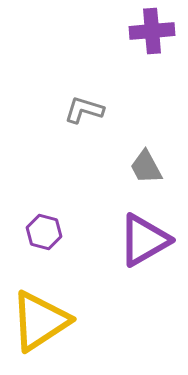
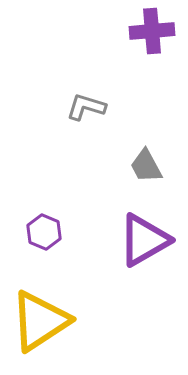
gray L-shape: moved 2 px right, 3 px up
gray trapezoid: moved 1 px up
purple hexagon: rotated 8 degrees clockwise
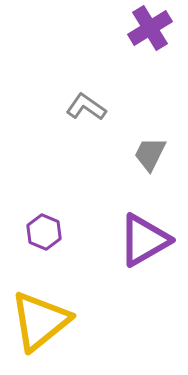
purple cross: moved 2 px left, 3 px up; rotated 27 degrees counterclockwise
gray L-shape: rotated 18 degrees clockwise
gray trapezoid: moved 4 px right, 12 px up; rotated 54 degrees clockwise
yellow triangle: rotated 6 degrees counterclockwise
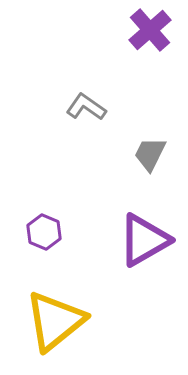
purple cross: moved 2 px down; rotated 9 degrees counterclockwise
yellow triangle: moved 15 px right
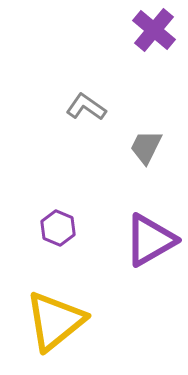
purple cross: moved 4 px right; rotated 9 degrees counterclockwise
gray trapezoid: moved 4 px left, 7 px up
purple hexagon: moved 14 px right, 4 px up
purple triangle: moved 6 px right
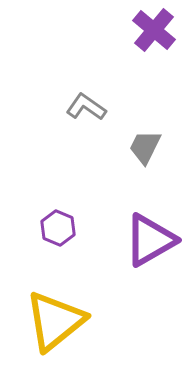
gray trapezoid: moved 1 px left
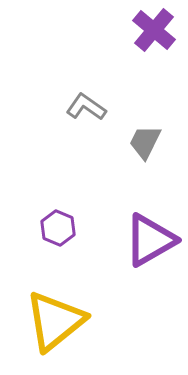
gray trapezoid: moved 5 px up
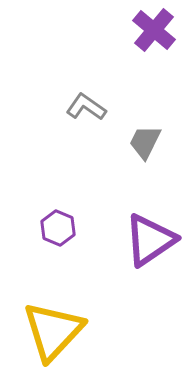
purple triangle: rotated 4 degrees counterclockwise
yellow triangle: moved 2 px left, 10 px down; rotated 8 degrees counterclockwise
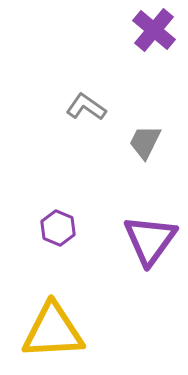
purple triangle: rotated 20 degrees counterclockwise
yellow triangle: rotated 44 degrees clockwise
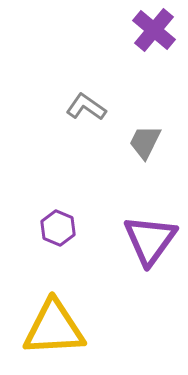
yellow triangle: moved 1 px right, 3 px up
